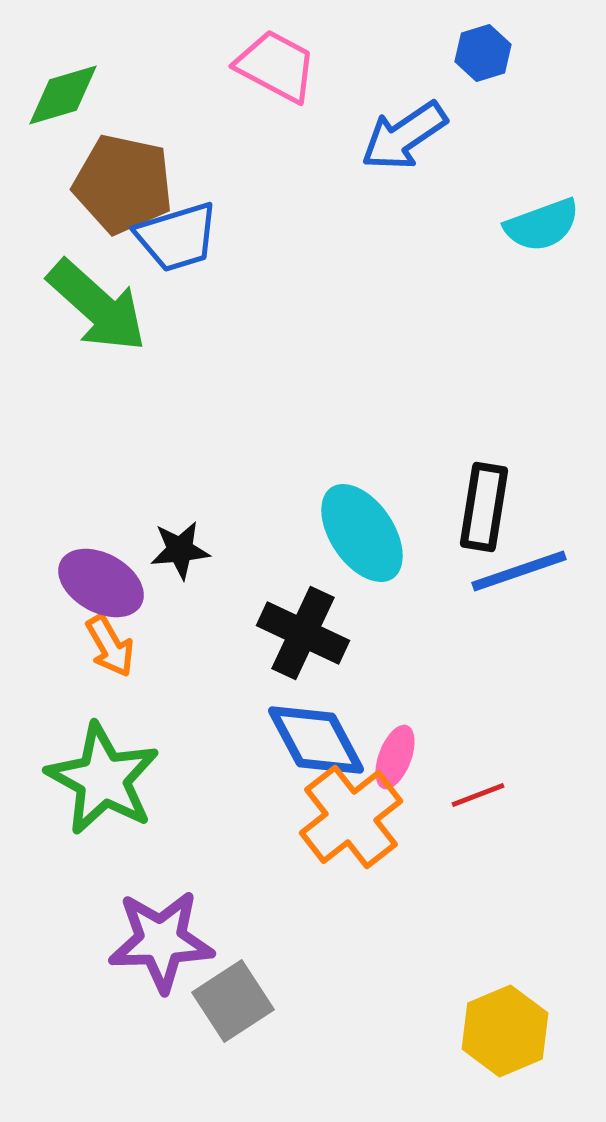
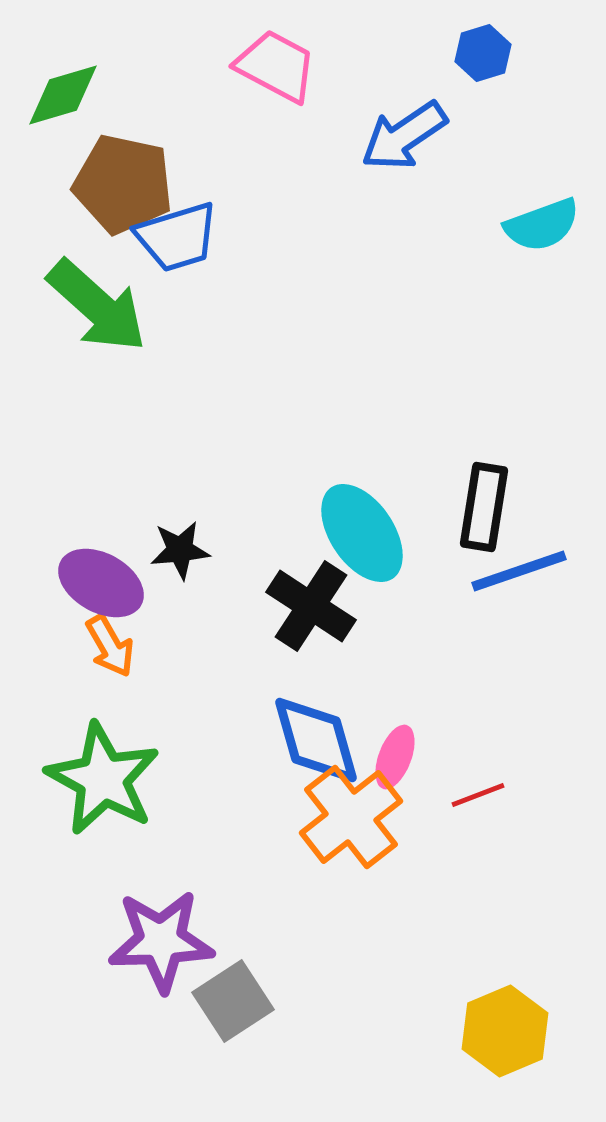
black cross: moved 8 px right, 27 px up; rotated 8 degrees clockwise
blue diamond: rotated 12 degrees clockwise
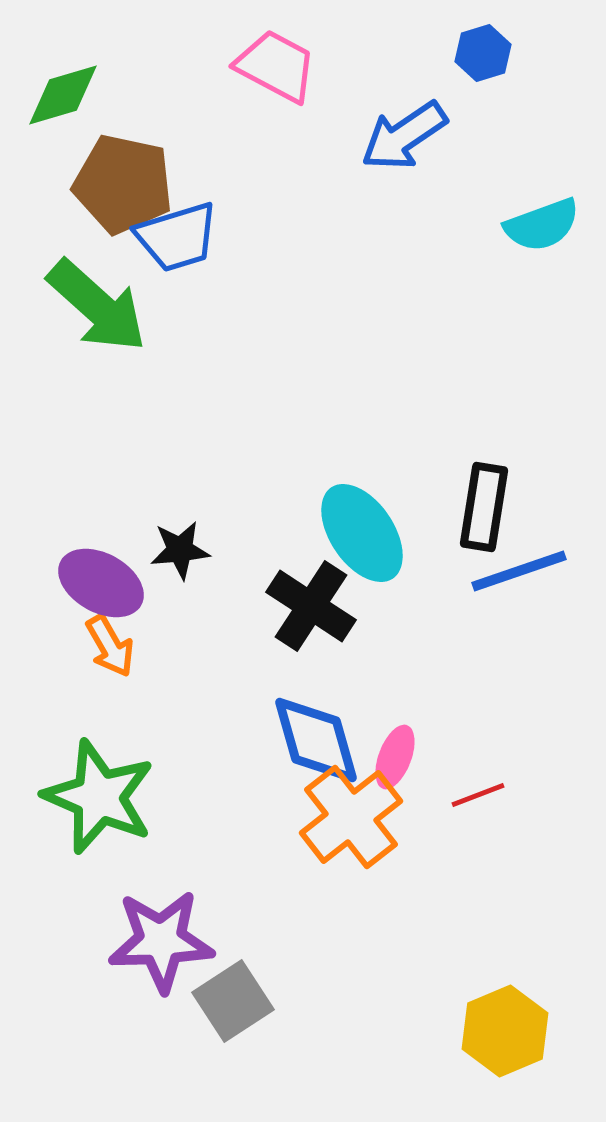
green star: moved 4 px left, 18 px down; rotated 6 degrees counterclockwise
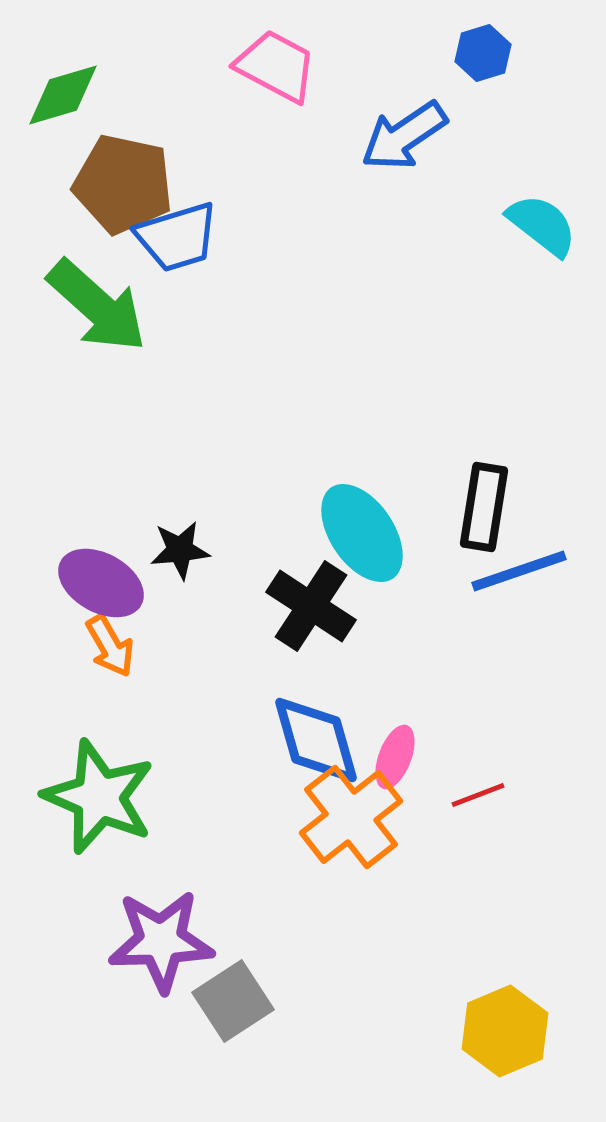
cyan semicircle: rotated 122 degrees counterclockwise
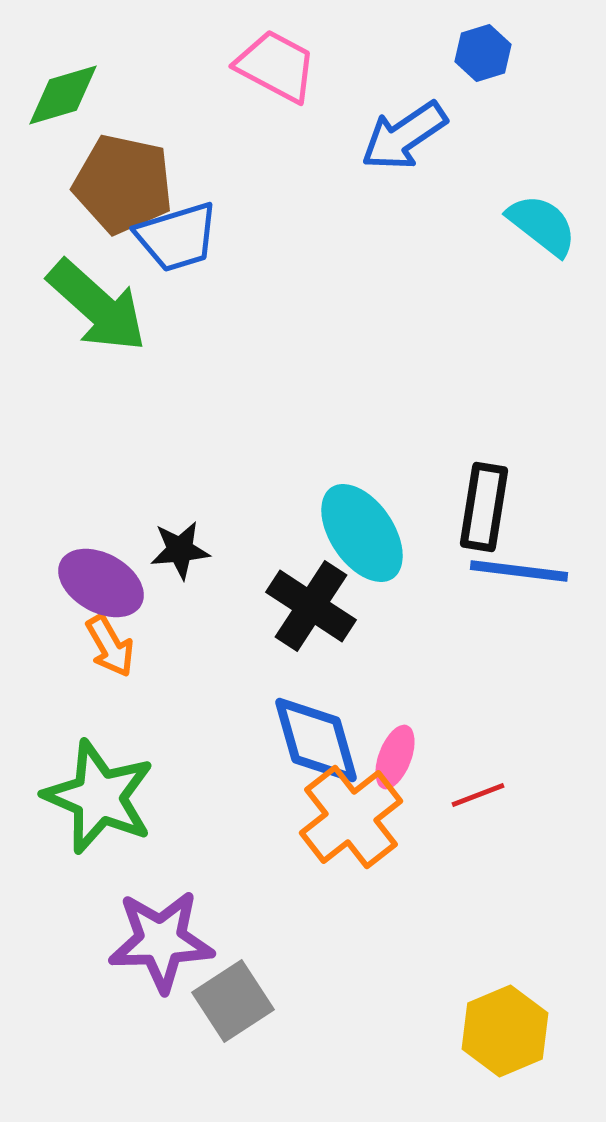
blue line: rotated 26 degrees clockwise
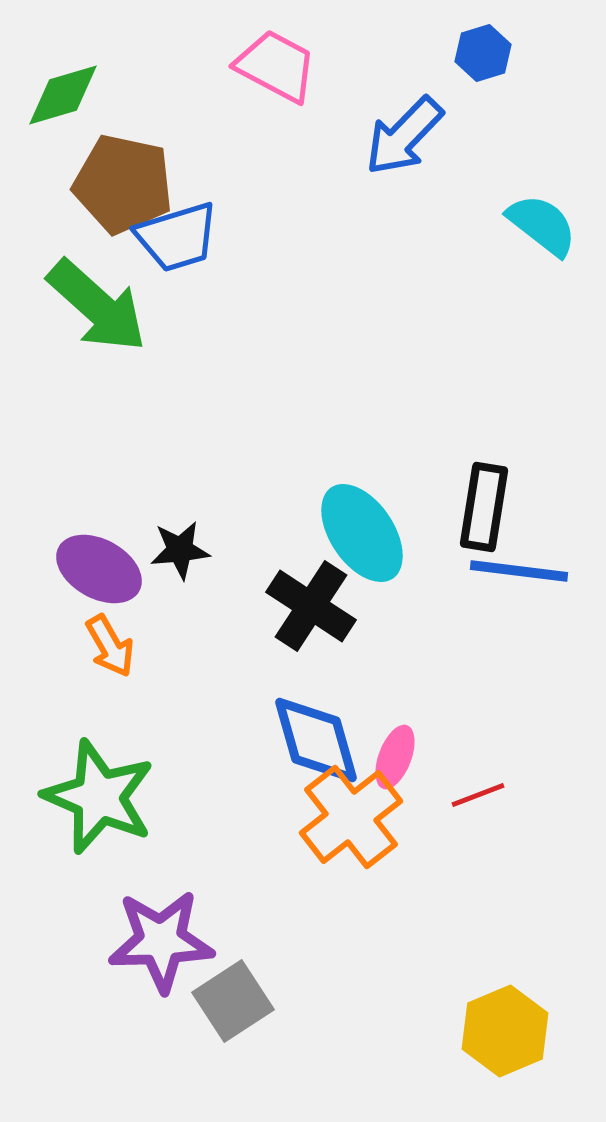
blue arrow: rotated 12 degrees counterclockwise
purple ellipse: moved 2 px left, 14 px up
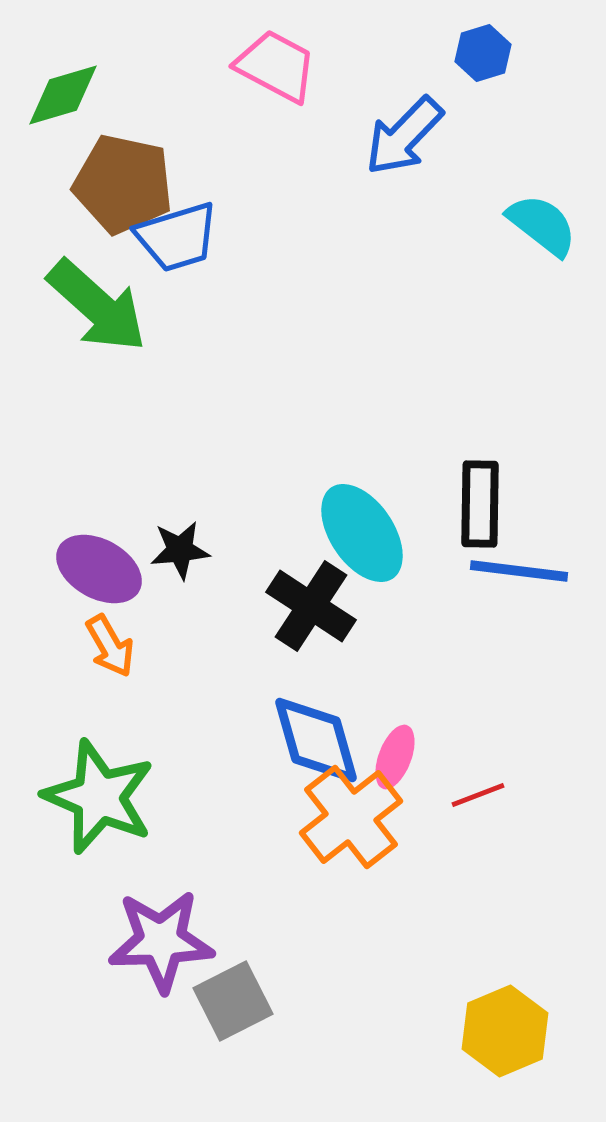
black rectangle: moved 4 px left, 3 px up; rotated 8 degrees counterclockwise
gray square: rotated 6 degrees clockwise
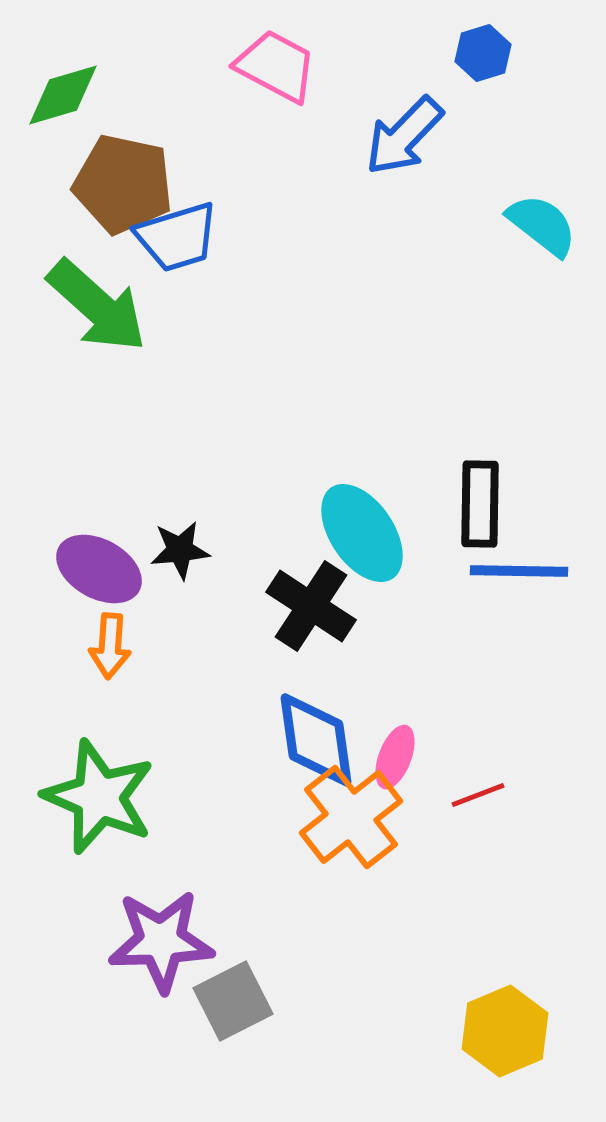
blue line: rotated 6 degrees counterclockwise
orange arrow: rotated 34 degrees clockwise
blue diamond: rotated 8 degrees clockwise
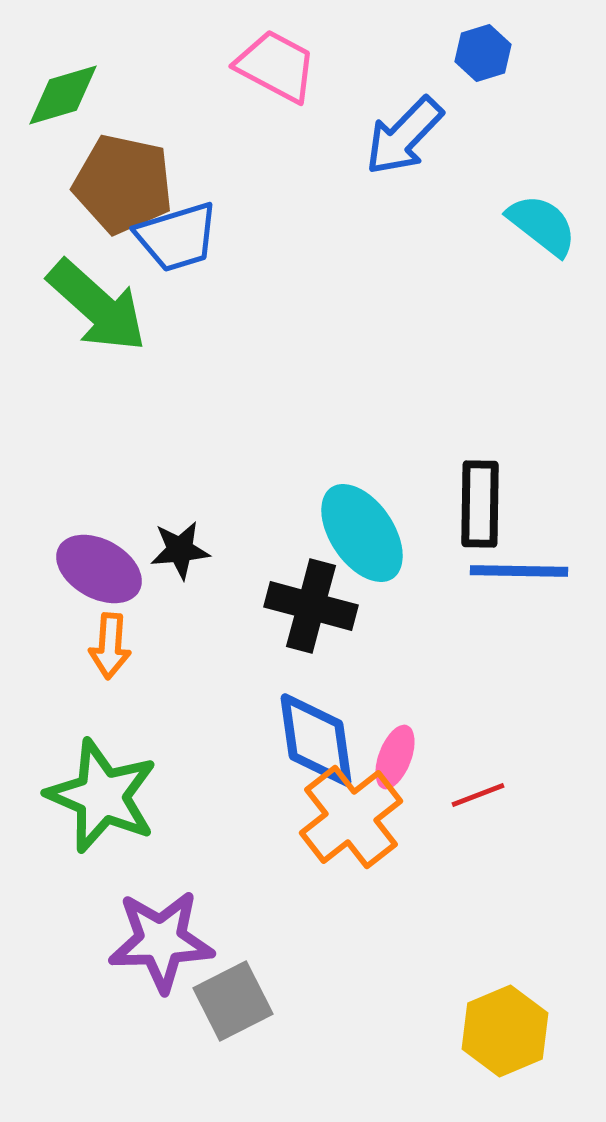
black cross: rotated 18 degrees counterclockwise
green star: moved 3 px right, 1 px up
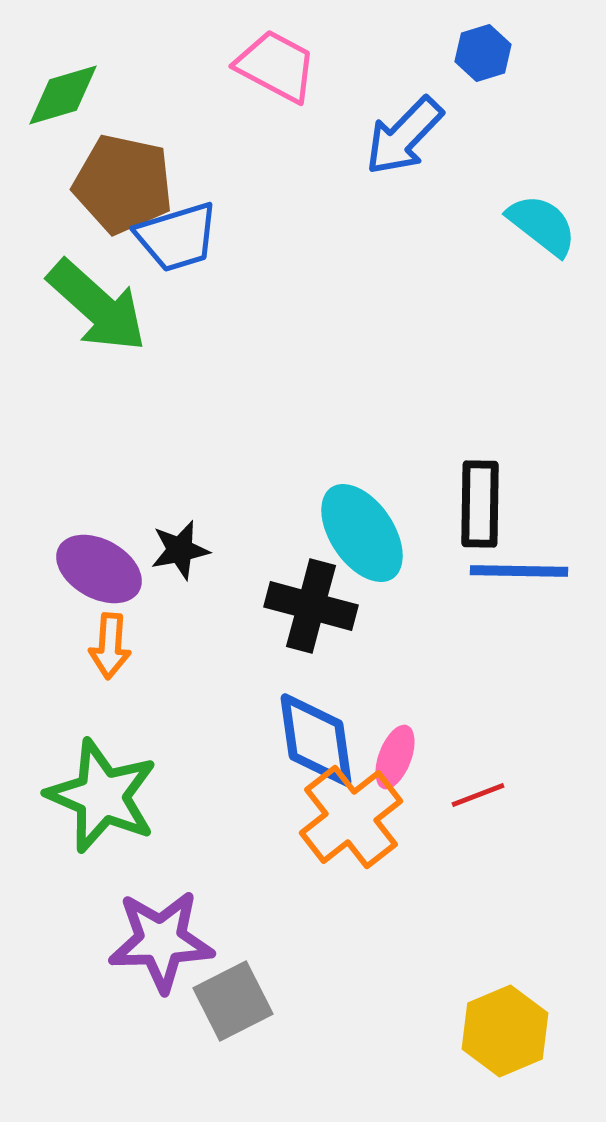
black star: rotated 6 degrees counterclockwise
